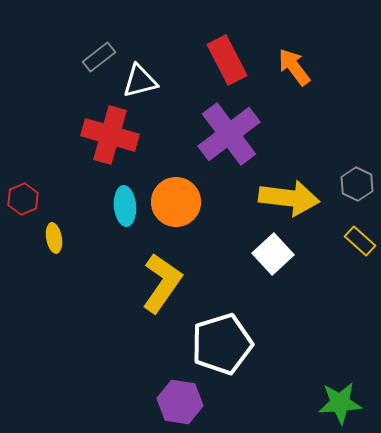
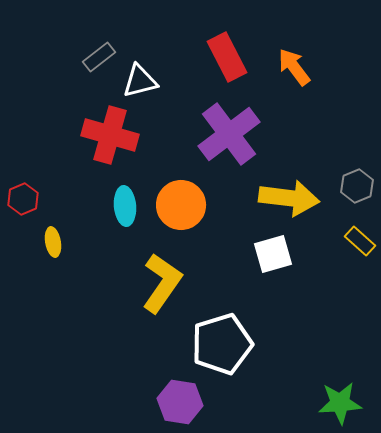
red rectangle: moved 3 px up
gray hexagon: moved 2 px down; rotated 12 degrees clockwise
orange circle: moved 5 px right, 3 px down
yellow ellipse: moved 1 px left, 4 px down
white square: rotated 27 degrees clockwise
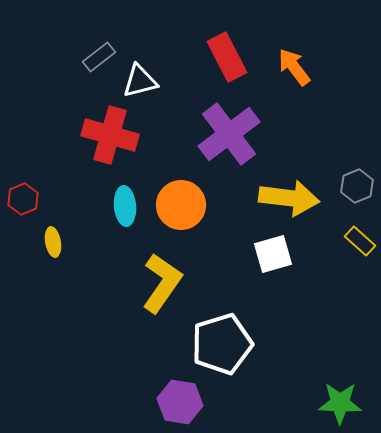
green star: rotated 6 degrees clockwise
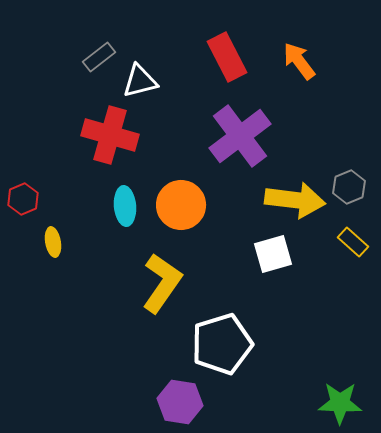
orange arrow: moved 5 px right, 6 px up
purple cross: moved 11 px right, 2 px down
gray hexagon: moved 8 px left, 1 px down
yellow arrow: moved 6 px right, 2 px down
yellow rectangle: moved 7 px left, 1 px down
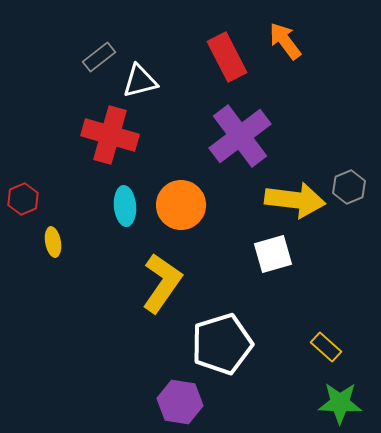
orange arrow: moved 14 px left, 20 px up
yellow rectangle: moved 27 px left, 105 px down
